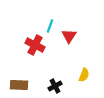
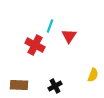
yellow semicircle: moved 9 px right
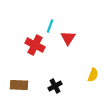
red triangle: moved 1 px left, 2 px down
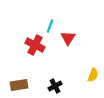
brown rectangle: rotated 12 degrees counterclockwise
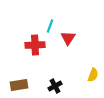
red cross: rotated 30 degrees counterclockwise
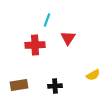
cyan line: moved 3 px left, 6 px up
yellow semicircle: rotated 40 degrees clockwise
black cross: rotated 24 degrees clockwise
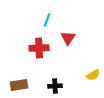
red cross: moved 4 px right, 3 px down
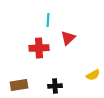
cyan line: moved 1 px right; rotated 16 degrees counterclockwise
red triangle: rotated 14 degrees clockwise
